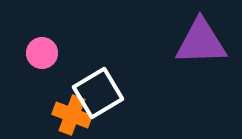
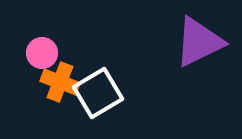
purple triangle: moved 2 px left; rotated 24 degrees counterclockwise
orange cross: moved 12 px left, 33 px up
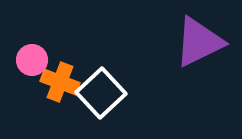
pink circle: moved 10 px left, 7 px down
white square: moved 3 px right; rotated 12 degrees counterclockwise
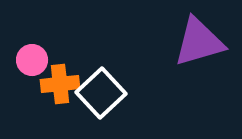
purple triangle: rotated 10 degrees clockwise
orange cross: moved 2 px down; rotated 27 degrees counterclockwise
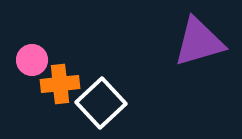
white square: moved 10 px down
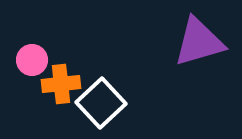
orange cross: moved 1 px right
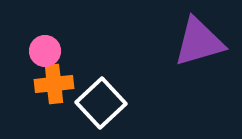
pink circle: moved 13 px right, 9 px up
orange cross: moved 7 px left
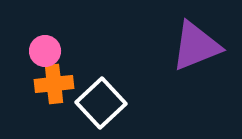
purple triangle: moved 3 px left, 4 px down; rotated 6 degrees counterclockwise
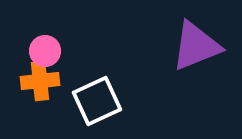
orange cross: moved 14 px left, 3 px up
white square: moved 4 px left, 2 px up; rotated 18 degrees clockwise
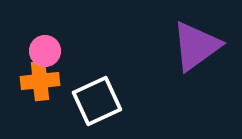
purple triangle: rotated 14 degrees counterclockwise
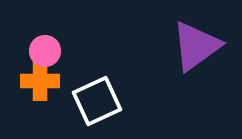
orange cross: rotated 6 degrees clockwise
